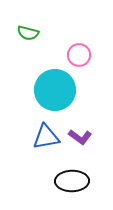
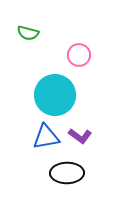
cyan circle: moved 5 px down
purple L-shape: moved 1 px up
black ellipse: moved 5 px left, 8 px up
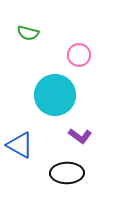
blue triangle: moved 26 px left, 8 px down; rotated 40 degrees clockwise
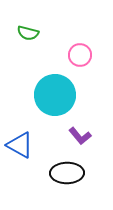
pink circle: moved 1 px right
purple L-shape: rotated 15 degrees clockwise
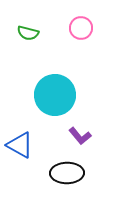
pink circle: moved 1 px right, 27 px up
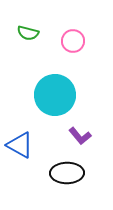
pink circle: moved 8 px left, 13 px down
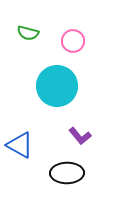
cyan circle: moved 2 px right, 9 px up
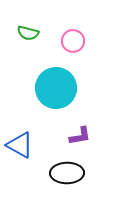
cyan circle: moved 1 px left, 2 px down
purple L-shape: rotated 60 degrees counterclockwise
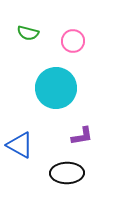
purple L-shape: moved 2 px right
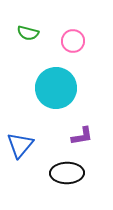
blue triangle: rotated 40 degrees clockwise
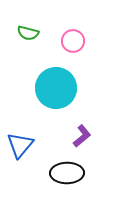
purple L-shape: rotated 30 degrees counterclockwise
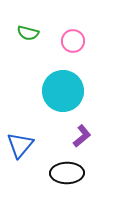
cyan circle: moved 7 px right, 3 px down
